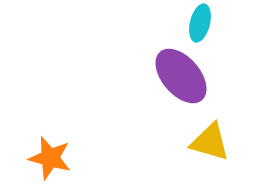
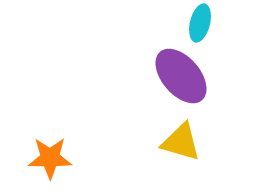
yellow triangle: moved 29 px left
orange star: rotated 15 degrees counterclockwise
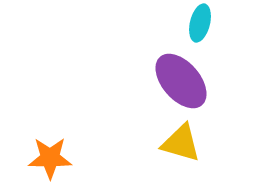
purple ellipse: moved 5 px down
yellow triangle: moved 1 px down
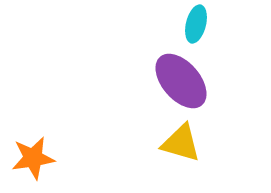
cyan ellipse: moved 4 px left, 1 px down
orange star: moved 17 px left; rotated 9 degrees counterclockwise
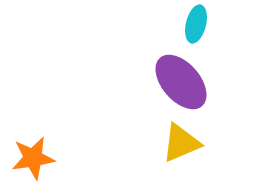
purple ellipse: moved 1 px down
yellow triangle: rotated 39 degrees counterclockwise
